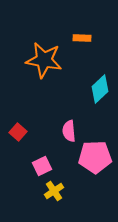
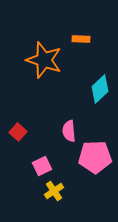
orange rectangle: moved 1 px left, 1 px down
orange star: rotated 9 degrees clockwise
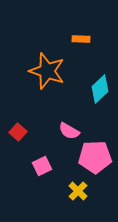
orange star: moved 3 px right, 11 px down
pink semicircle: rotated 55 degrees counterclockwise
yellow cross: moved 24 px right; rotated 12 degrees counterclockwise
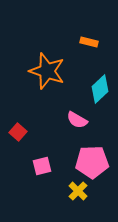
orange rectangle: moved 8 px right, 3 px down; rotated 12 degrees clockwise
pink semicircle: moved 8 px right, 11 px up
pink pentagon: moved 3 px left, 5 px down
pink square: rotated 12 degrees clockwise
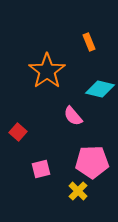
orange rectangle: rotated 54 degrees clockwise
orange star: rotated 18 degrees clockwise
cyan diamond: rotated 56 degrees clockwise
pink semicircle: moved 4 px left, 4 px up; rotated 20 degrees clockwise
pink square: moved 1 px left, 3 px down
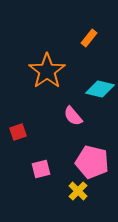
orange rectangle: moved 4 px up; rotated 60 degrees clockwise
red square: rotated 30 degrees clockwise
pink pentagon: rotated 16 degrees clockwise
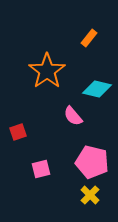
cyan diamond: moved 3 px left
yellow cross: moved 12 px right, 4 px down
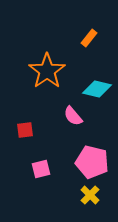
red square: moved 7 px right, 2 px up; rotated 12 degrees clockwise
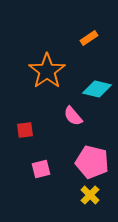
orange rectangle: rotated 18 degrees clockwise
